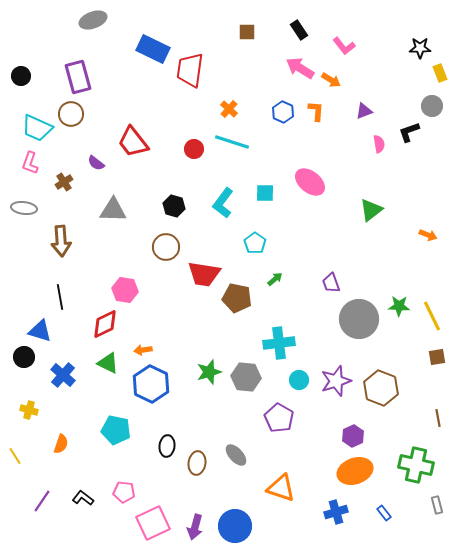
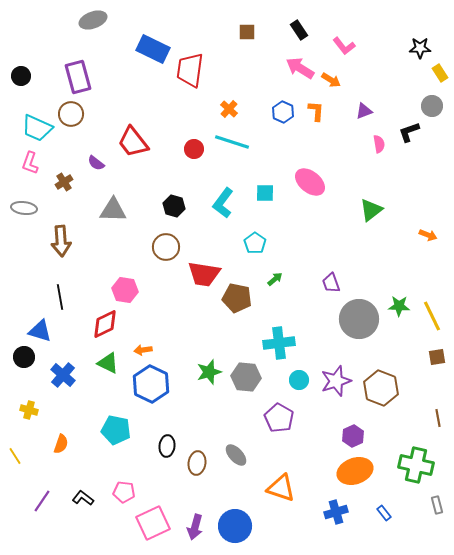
yellow rectangle at (440, 73): rotated 12 degrees counterclockwise
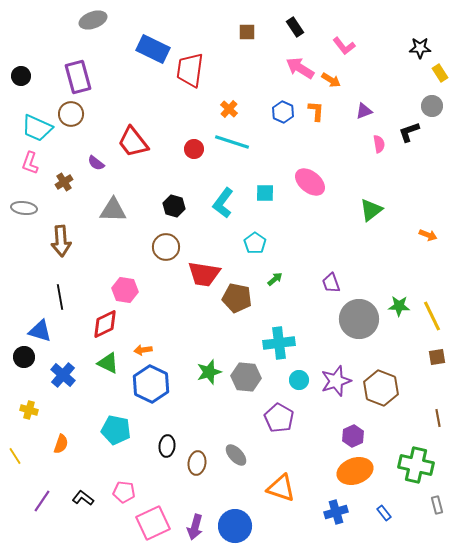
black rectangle at (299, 30): moved 4 px left, 3 px up
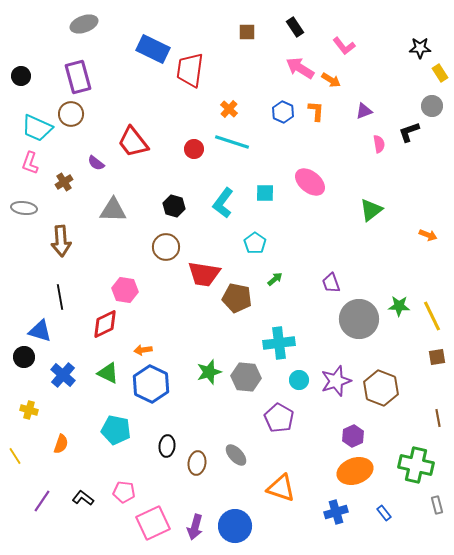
gray ellipse at (93, 20): moved 9 px left, 4 px down
green triangle at (108, 363): moved 10 px down
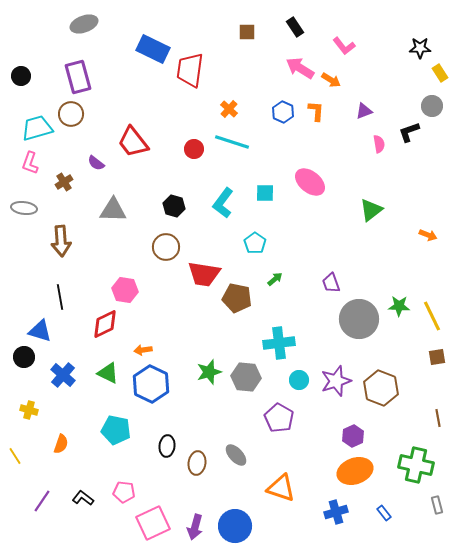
cyan trapezoid at (37, 128): rotated 140 degrees clockwise
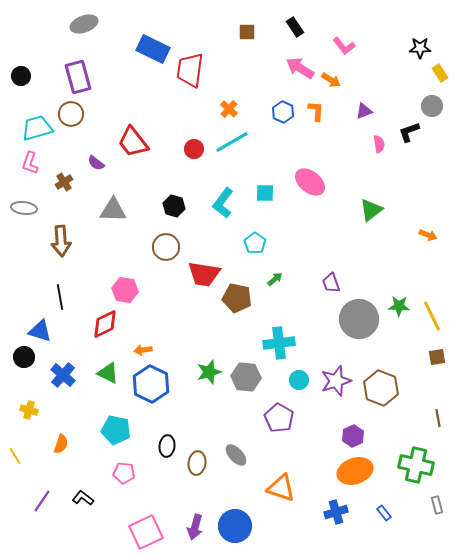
cyan line at (232, 142): rotated 48 degrees counterclockwise
pink pentagon at (124, 492): moved 19 px up
pink square at (153, 523): moved 7 px left, 9 px down
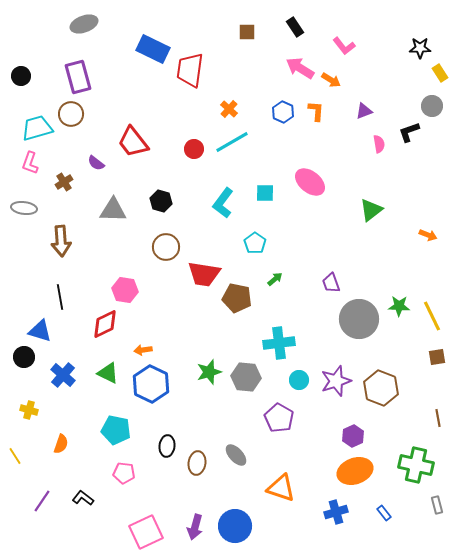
black hexagon at (174, 206): moved 13 px left, 5 px up
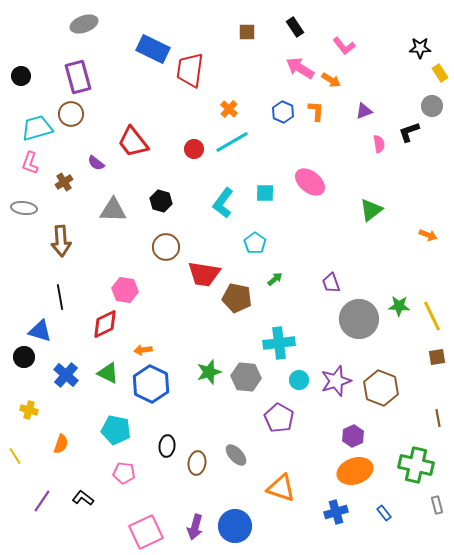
blue cross at (63, 375): moved 3 px right
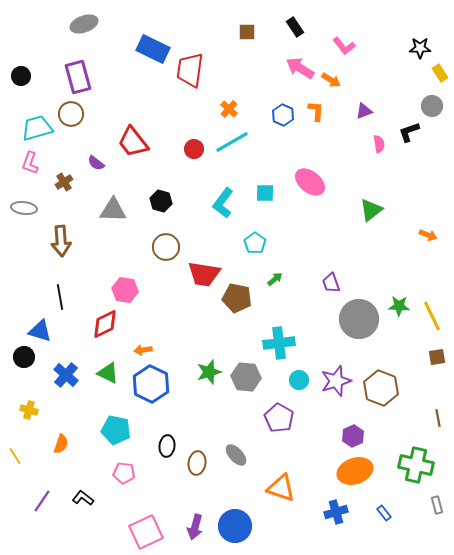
blue hexagon at (283, 112): moved 3 px down
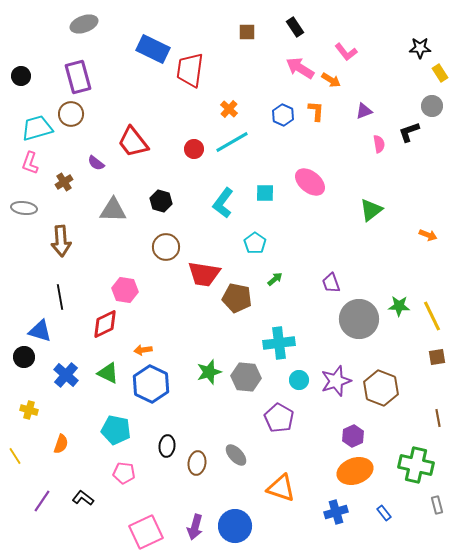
pink L-shape at (344, 46): moved 2 px right, 6 px down
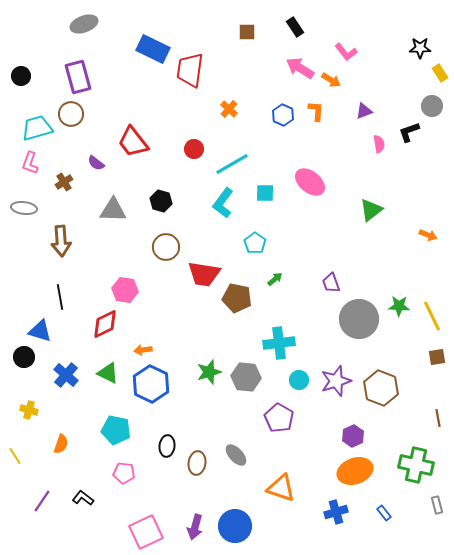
cyan line at (232, 142): moved 22 px down
